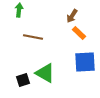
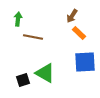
green arrow: moved 1 px left, 9 px down
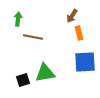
orange rectangle: rotated 32 degrees clockwise
green triangle: rotated 40 degrees counterclockwise
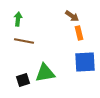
brown arrow: rotated 88 degrees counterclockwise
brown line: moved 9 px left, 4 px down
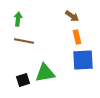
orange rectangle: moved 2 px left, 4 px down
blue square: moved 2 px left, 2 px up
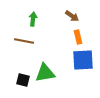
green arrow: moved 15 px right
orange rectangle: moved 1 px right
black square: rotated 32 degrees clockwise
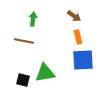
brown arrow: moved 2 px right
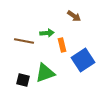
green arrow: moved 14 px right, 14 px down; rotated 80 degrees clockwise
orange rectangle: moved 16 px left, 8 px down
blue square: rotated 30 degrees counterclockwise
green triangle: rotated 10 degrees counterclockwise
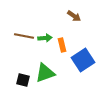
green arrow: moved 2 px left, 5 px down
brown line: moved 5 px up
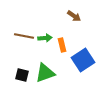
black square: moved 1 px left, 5 px up
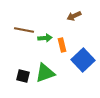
brown arrow: rotated 120 degrees clockwise
brown line: moved 6 px up
blue square: rotated 10 degrees counterclockwise
black square: moved 1 px right, 1 px down
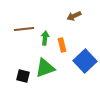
brown line: moved 1 px up; rotated 18 degrees counterclockwise
green arrow: rotated 80 degrees counterclockwise
blue square: moved 2 px right, 1 px down
green triangle: moved 5 px up
